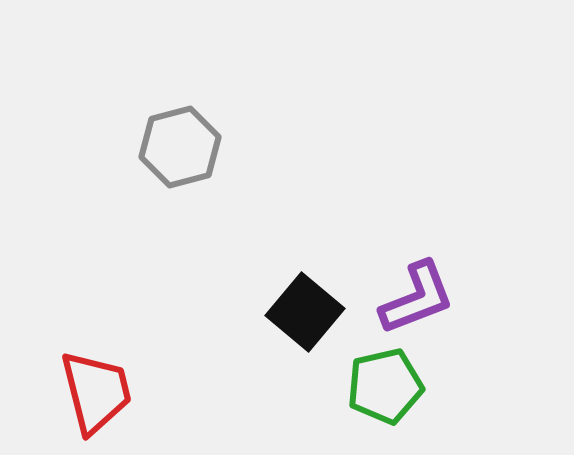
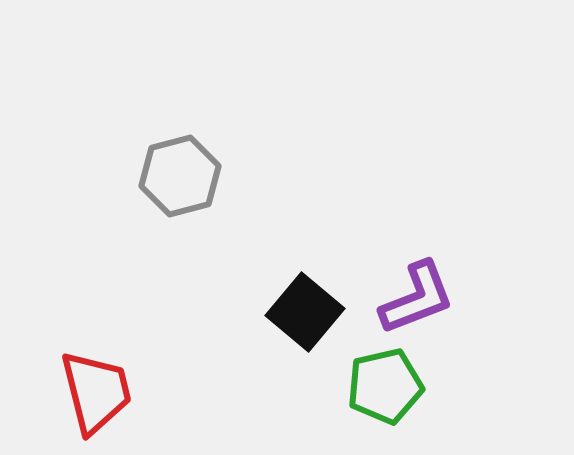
gray hexagon: moved 29 px down
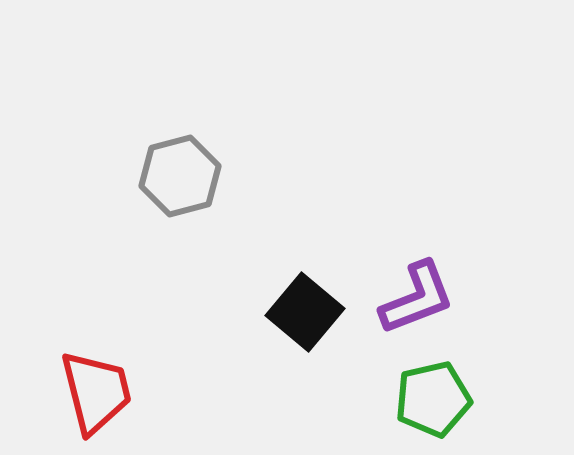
green pentagon: moved 48 px right, 13 px down
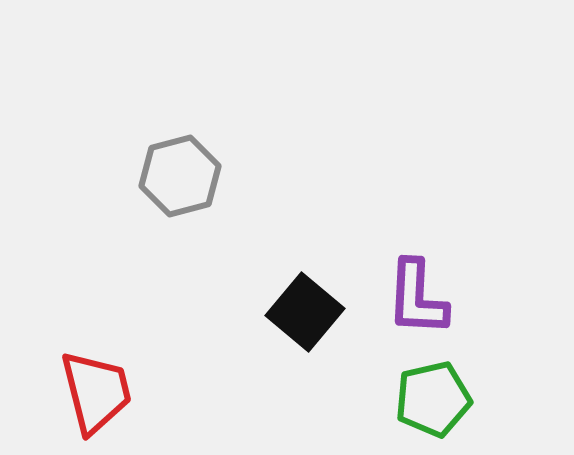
purple L-shape: rotated 114 degrees clockwise
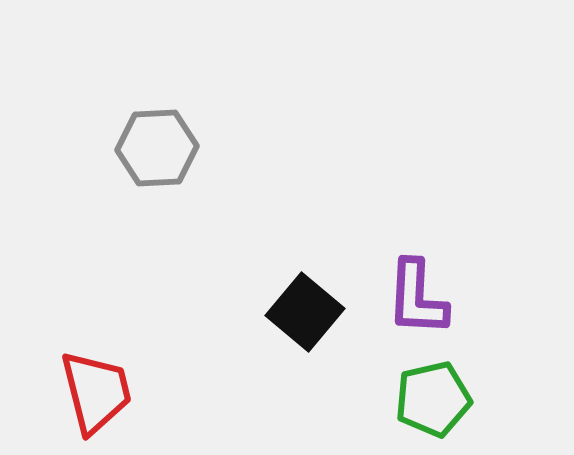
gray hexagon: moved 23 px left, 28 px up; rotated 12 degrees clockwise
